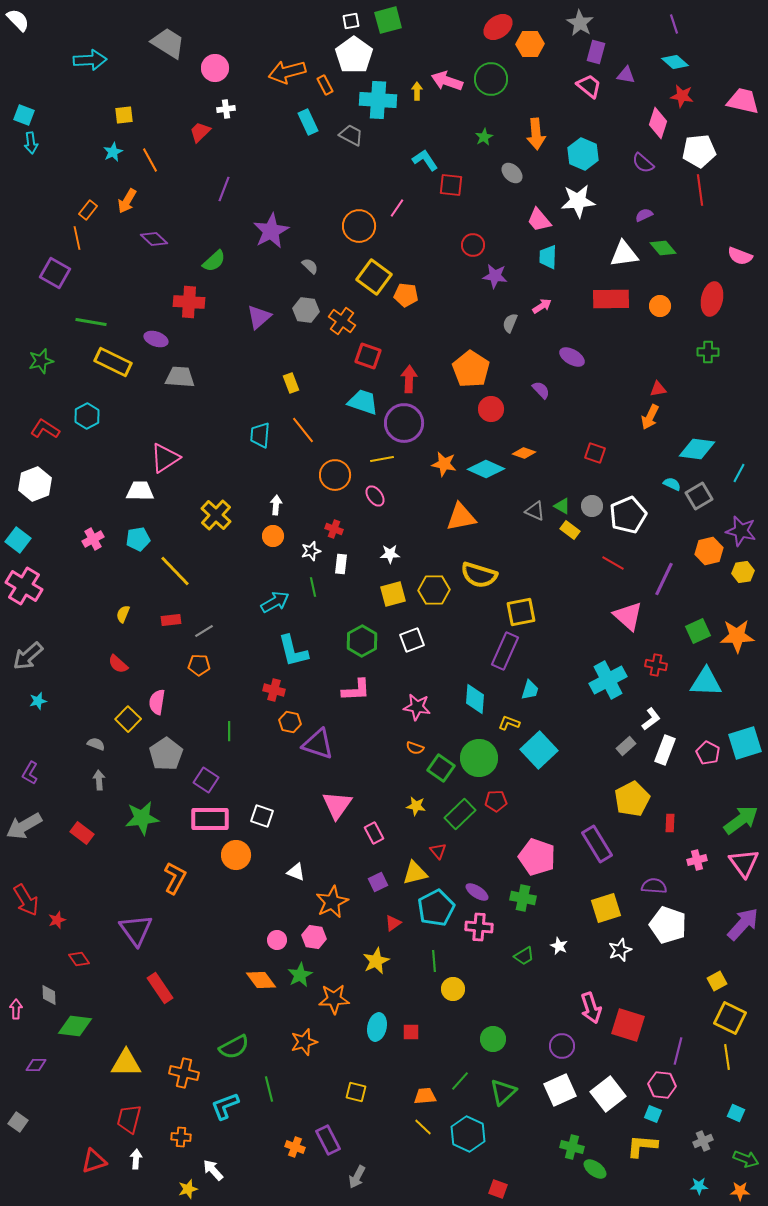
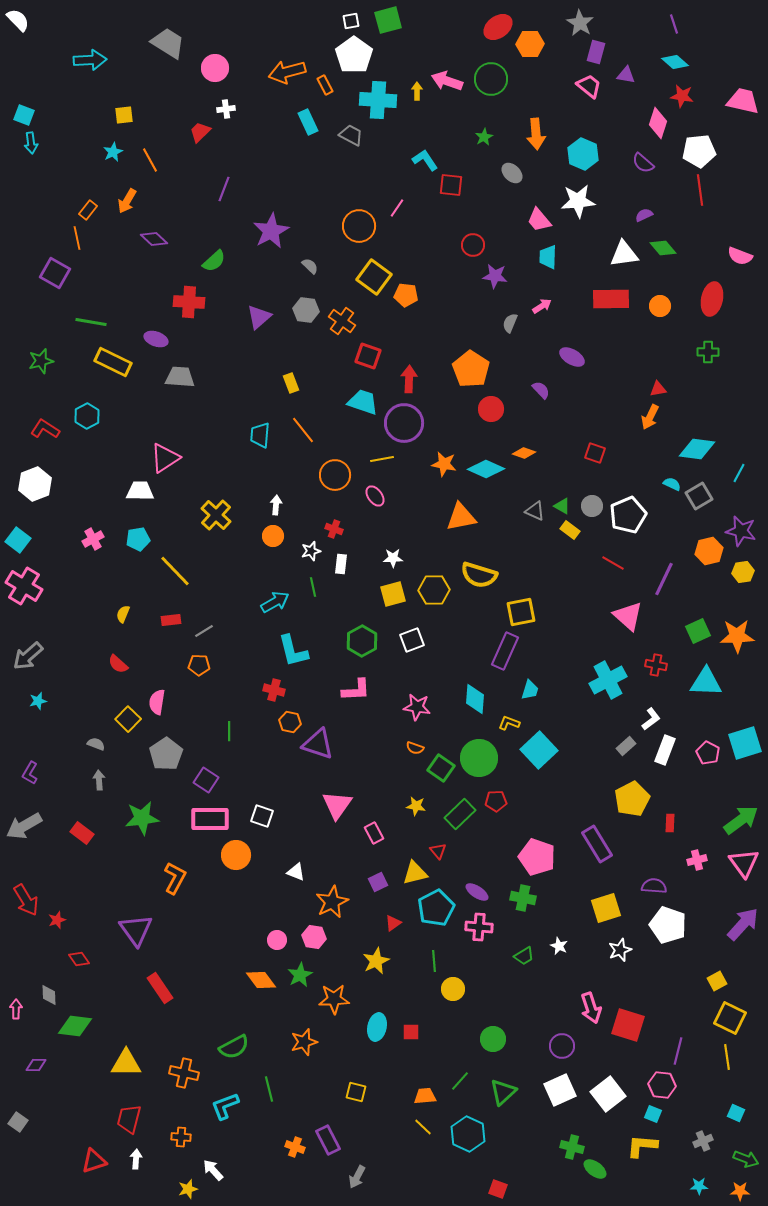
white star at (390, 554): moved 3 px right, 4 px down
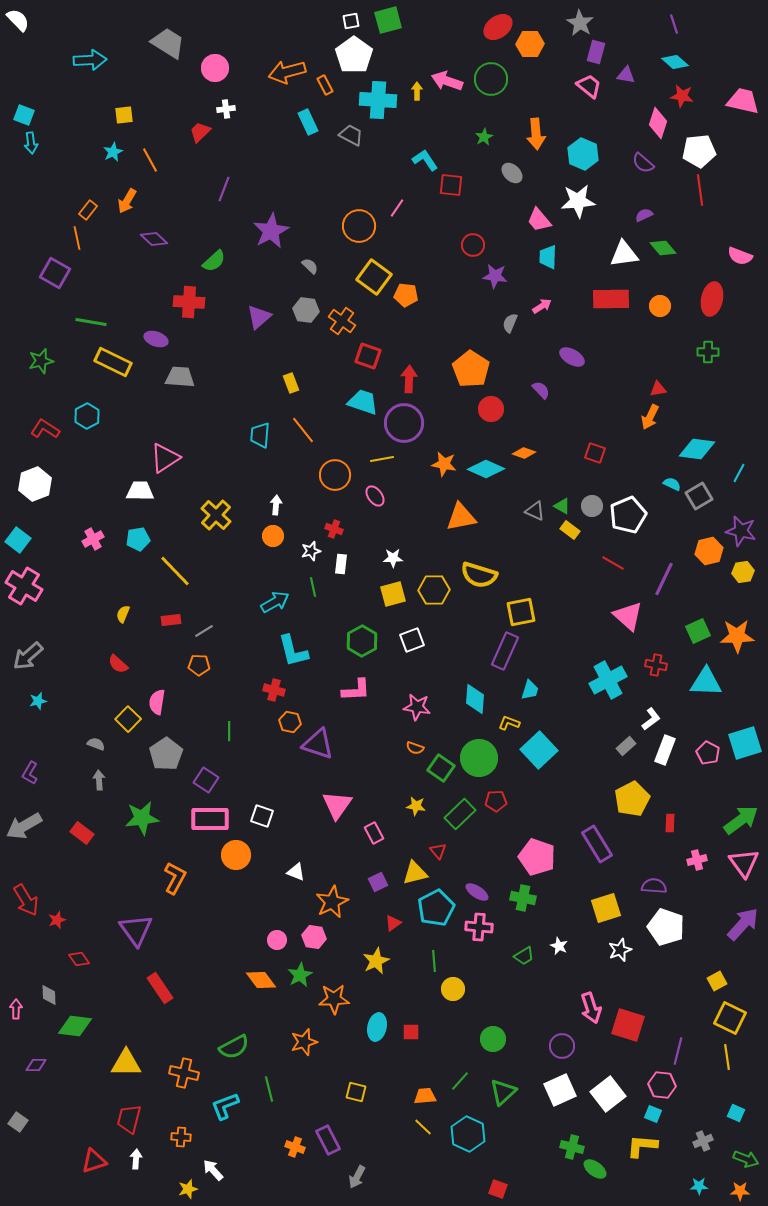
white pentagon at (668, 925): moved 2 px left, 2 px down
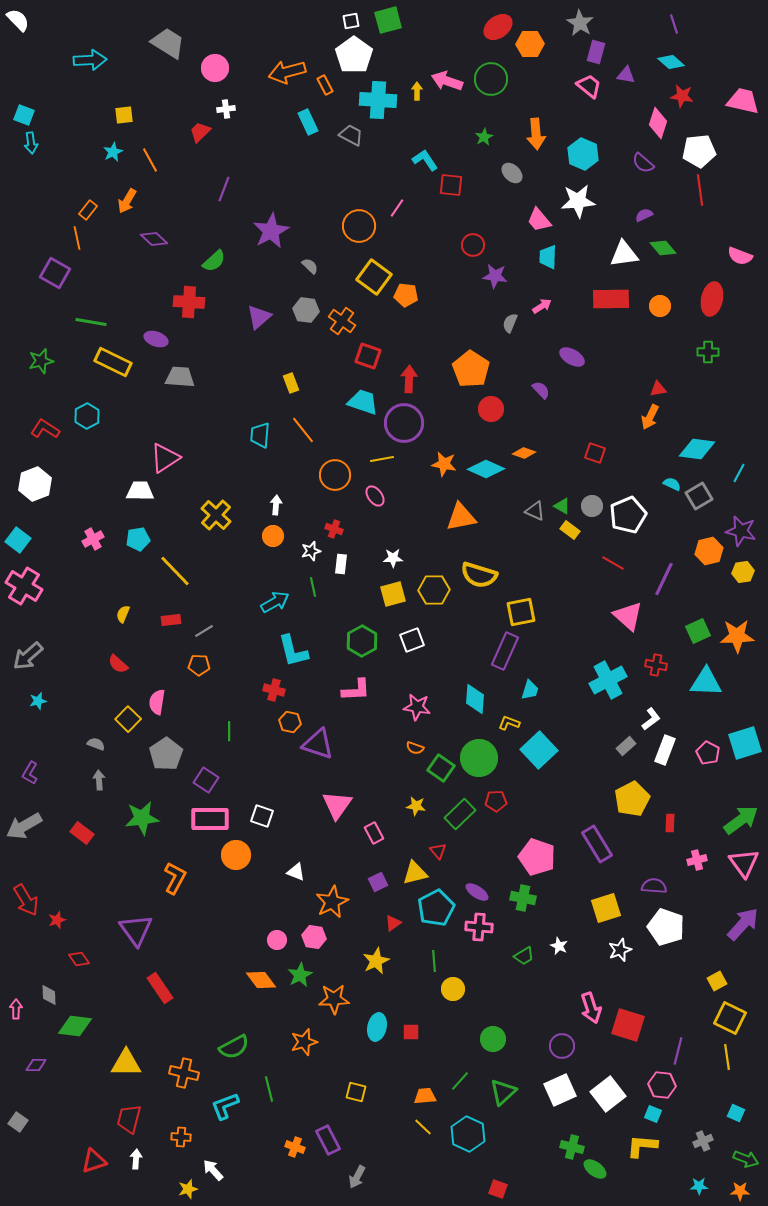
cyan diamond at (675, 62): moved 4 px left
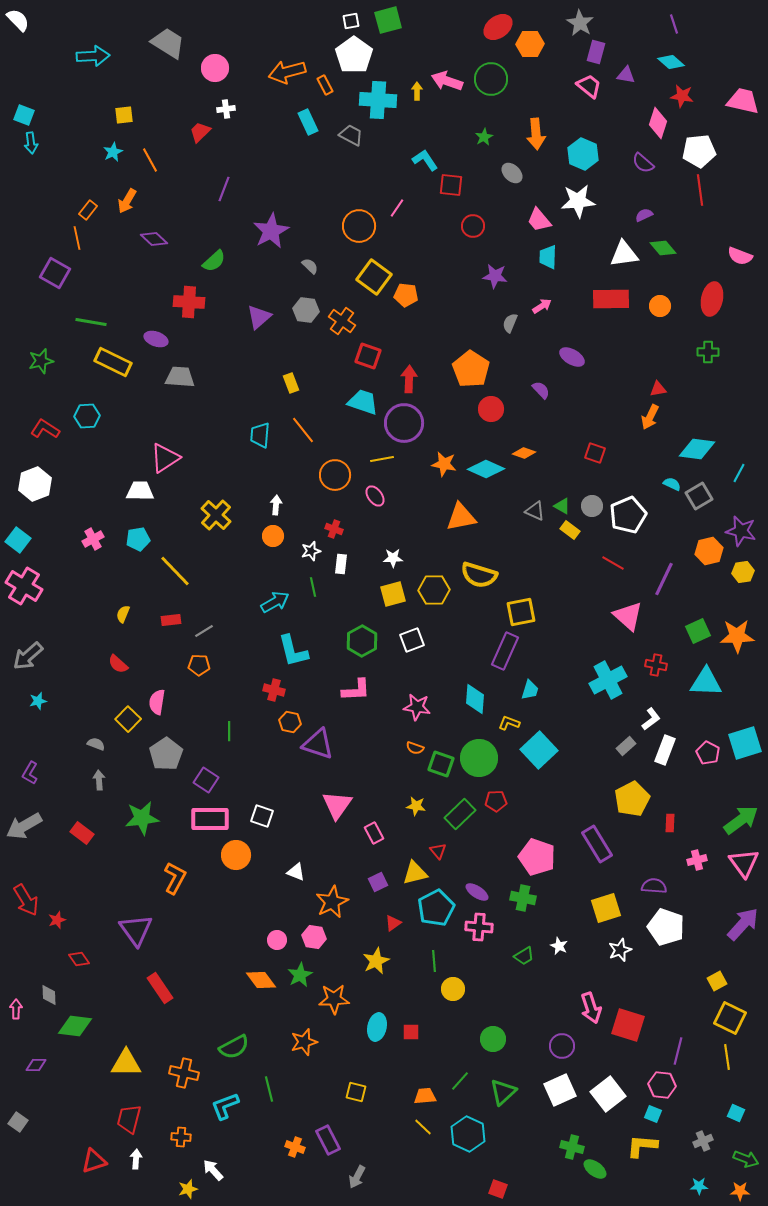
cyan arrow at (90, 60): moved 3 px right, 4 px up
red circle at (473, 245): moved 19 px up
cyan hexagon at (87, 416): rotated 25 degrees clockwise
green square at (441, 768): moved 4 px up; rotated 16 degrees counterclockwise
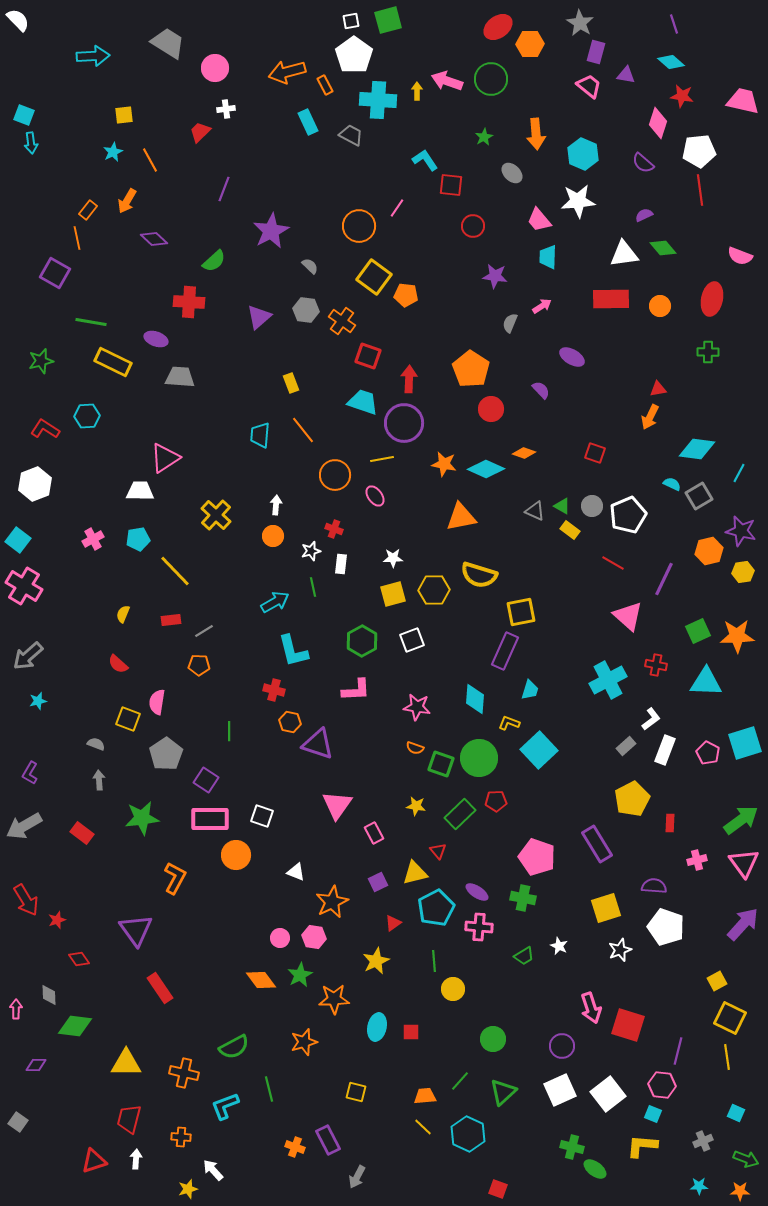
yellow square at (128, 719): rotated 25 degrees counterclockwise
pink circle at (277, 940): moved 3 px right, 2 px up
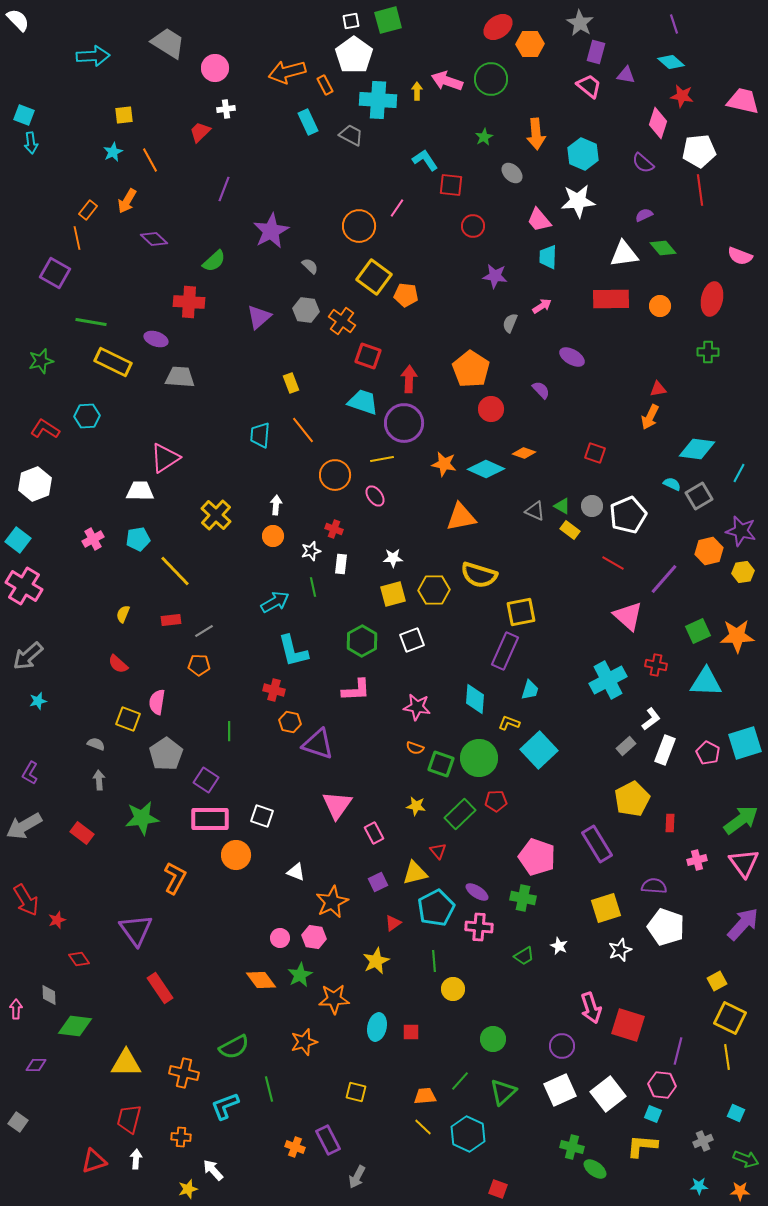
purple line at (664, 579): rotated 16 degrees clockwise
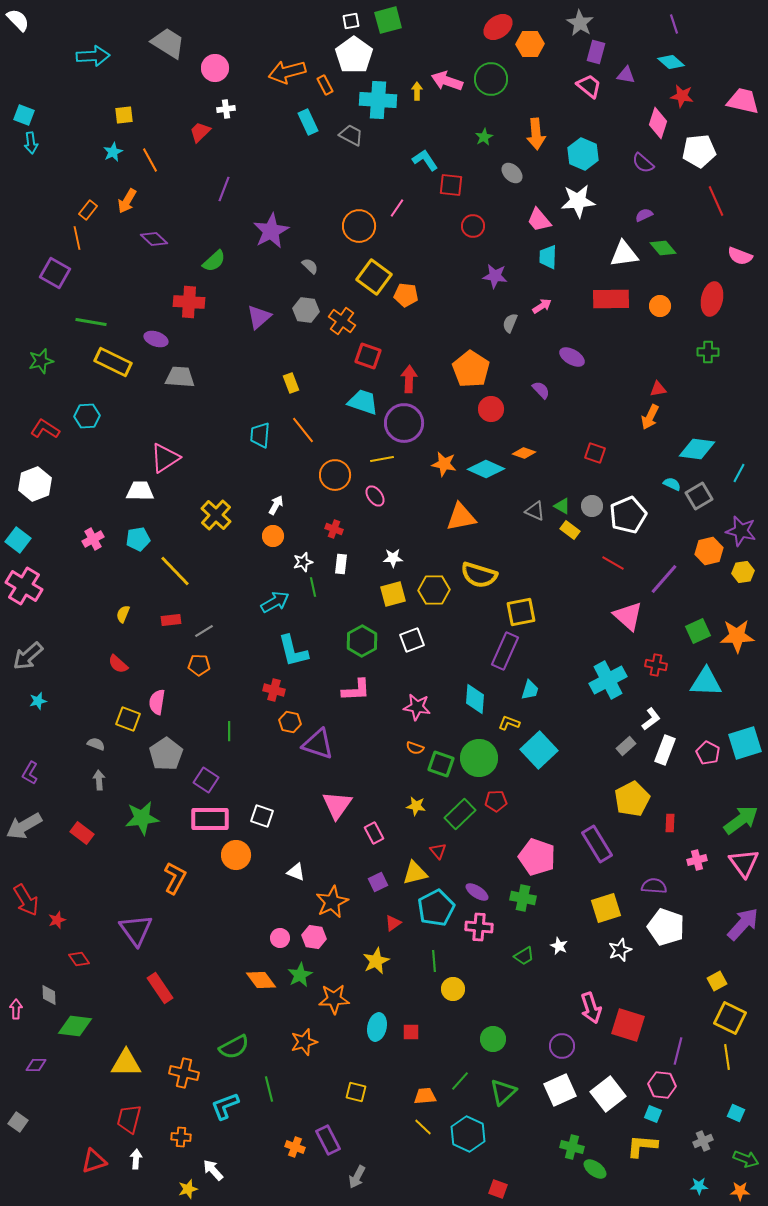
red line at (700, 190): moved 16 px right, 11 px down; rotated 16 degrees counterclockwise
white arrow at (276, 505): rotated 24 degrees clockwise
white star at (311, 551): moved 8 px left, 11 px down
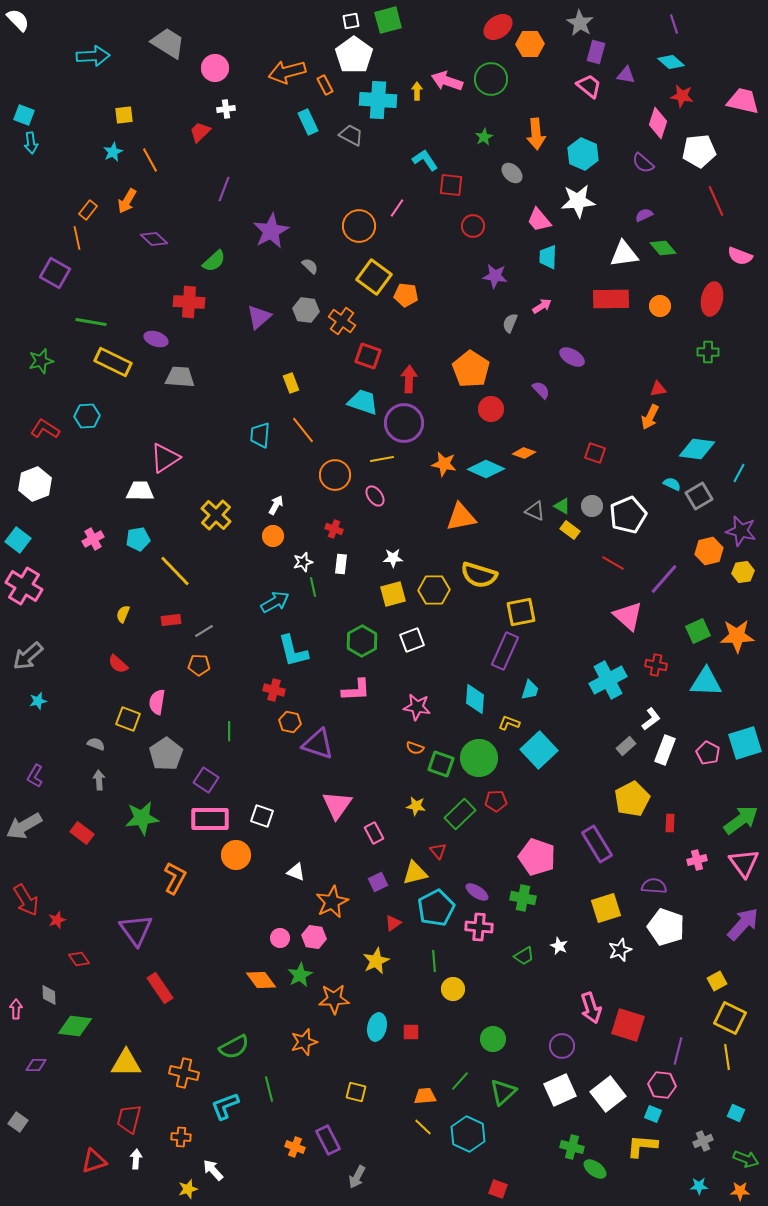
purple L-shape at (30, 773): moved 5 px right, 3 px down
